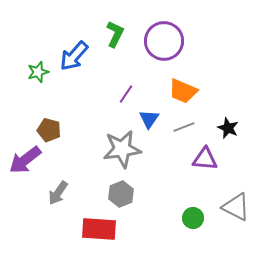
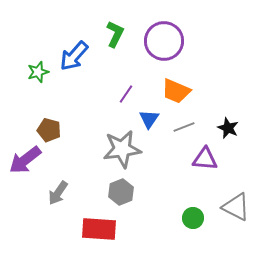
orange trapezoid: moved 7 px left
gray hexagon: moved 2 px up
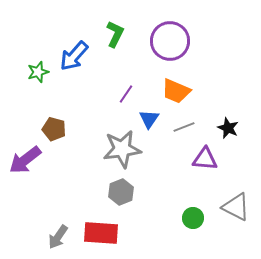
purple circle: moved 6 px right
brown pentagon: moved 5 px right, 1 px up
gray arrow: moved 44 px down
red rectangle: moved 2 px right, 4 px down
